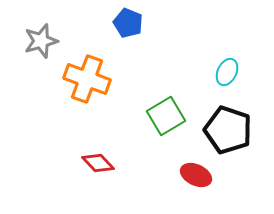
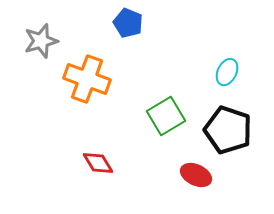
red diamond: rotated 12 degrees clockwise
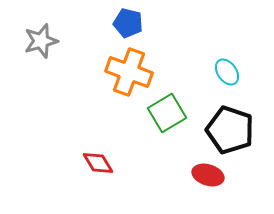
blue pentagon: rotated 8 degrees counterclockwise
cyan ellipse: rotated 60 degrees counterclockwise
orange cross: moved 42 px right, 7 px up
green square: moved 1 px right, 3 px up
black pentagon: moved 2 px right
red ellipse: moved 12 px right; rotated 8 degrees counterclockwise
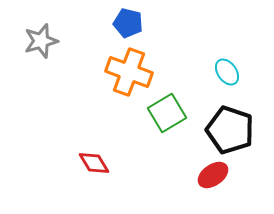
red diamond: moved 4 px left
red ellipse: moved 5 px right; rotated 52 degrees counterclockwise
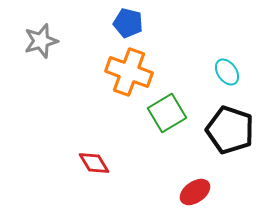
red ellipse: moved 18 px left, 17 px down
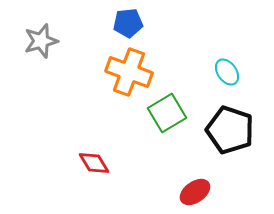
blue pentagon: rotated 20 degrees counterclockwise
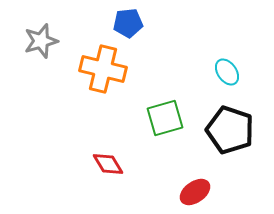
orange cross: moved 26 px left, 3 px up; rotated 6 degrees counterclockwise
green square: moved 2 px left, 5 px down; rotated 15 degrees clockwise
red diamond: moved 14 px right, 1 px down
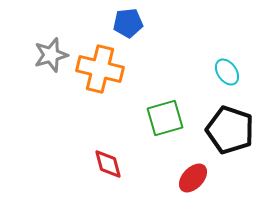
gray star: moved 10 px right, 14 px down
orange cross: moved 3 px left
red diamond: rotated 16 degrees clockwise
red ellipse: moved 2 px left, 14 px up; rotated 12 degrees counterclockwise
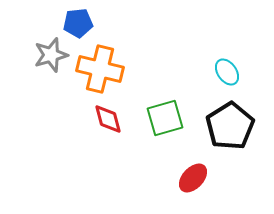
blue pentagon: moved 50 px left
black pentagon: moved 4 px up; rotated 21 degrees clockwise
red diamond: moved 45 px up
